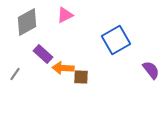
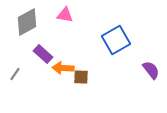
pink triangle: rotated 36 degrees clockwise
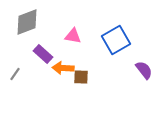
pink triangle: moved 8 px right, 21 px down
gray diamond: rotated 8 degrees clockwise
purple semicircle: moved 7 px left
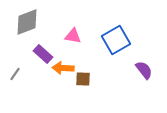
brown square: moved 2 px right, 2 px down
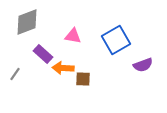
purple semicircle: moved 1 px left, 5 px up; rotated 108 degrees clockwise
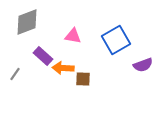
purple rectangle: moved 2 px down
